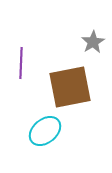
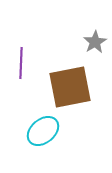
gray star: moved 2 px right
cyan ellipse: moved 2 px left
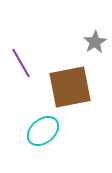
purple line: rotated 32 degrees counterclockwise
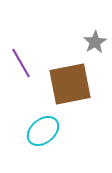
brown square: moved 3 px up
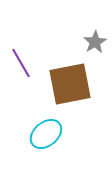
cyan ellipse: moved 3 px right, 3 px down
